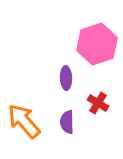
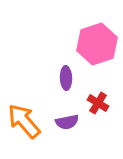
purple semicircle: rotated 100 degrees counterclockwise
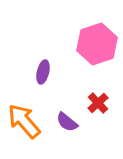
purple ellipse: moved 23 px left, 6 px up; rotated 15 degrees clockwise
red cross: rotated 15 degrees clockwise
purple semicircle: rotated 50 degrees clockwise
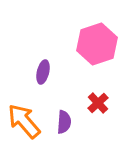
purple semicircle: moved 3 px left; rotated 125 degrees counterclockwise
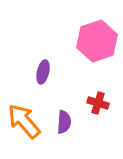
pink hexagon: moved 3 px up
red cross: rotated 30 degrees counterclockwise
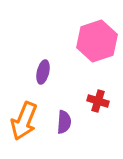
red cross: moved 2 px up
orange arrow: rotated 117 degrees counterclockwise
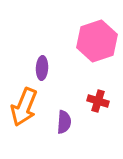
purple ellipse: moved 1 px left, 4 px up; rotated 10 degrees counterclockwise
orange arrow: moved 14 px up
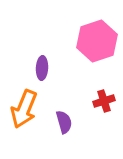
red cross: moved 6 px right; rotated 35 degrees counterclockwise
orange arrow: moved 2 px down
purple semicircle: rotated 20 degrees counterclockwise
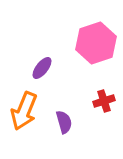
pink hexagon: moved 1 px left, 2 px down
purple ellipse: rotated 35 degrees clockwise
orange arrow: moved 2 px down
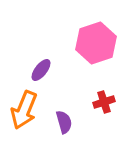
purple ellipse: moved 1 px left, 2 px down
red cross: moved 1 px down
orange arrow: moved 1 px up
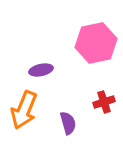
pink hexagon: rotated 6 degrees clockwise
purple ellipse: rotated 40 degrees clockwise
purple semicircle: moved 4 px right, 1 px down
